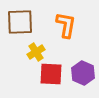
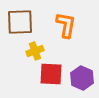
yellow cross: moved 1 px left, 1 px up; rotated 12 degrees clockwise
purple hexagon: moved 1 px left, 5 px down
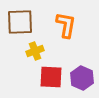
red square: moved 3 px down
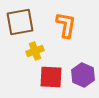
brown square: rotated 8 degrees counterclockwise
purple hexagon: moved 1 px right, 3 px up
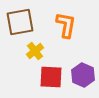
yellow cross: rotated 18 degrees counterclockwise
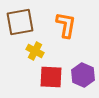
yellow cross: rotated 24 degrees counterclockwise
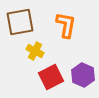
red square: rotated 30 degrees counterclockwise
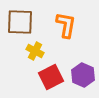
brown square: rotated 12 degrees clockwise
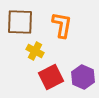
orange L-shape: moved 4 px left
purple hexagon: moved 2 px down
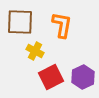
purple hexagon: rotated 10 degrees clockwise
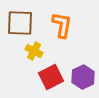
brown square: moved 1 px down
yellow cross: moved 1 px left
